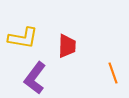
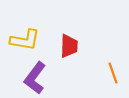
yellow L-shape: moved 2 px right, 2 px down
red trapezoid: moved 2 px right
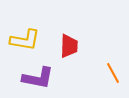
orange line: rotated 10 degrees counterclockwise
purple L-shape: moved 3 px right; rotated 116 degrees counterclockwise
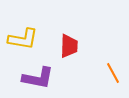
yellow L-shape: moved 2 px left, 1 px up
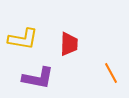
red trapezoid: moved 2 px up
orange line: moved 2 px left
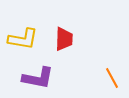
red trapezoid: moved 5 px left, 5 px up
orange line: moved 1 px right, 5 px down
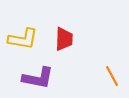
orange line: moved 2 px up
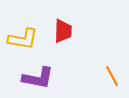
red trapezoid: moved 1 px left, 8 px up
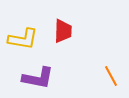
orange line: moved 1 px left
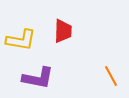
yellow L-shape: moved 2 px left, 1 px down
